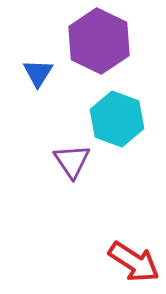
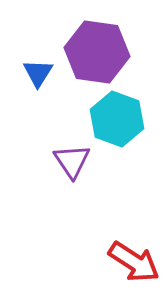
purple hexagon: moved 2 px left, 11 px down; rotated 18 degrees counterclockwise
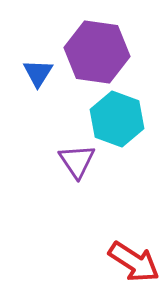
purple triangle: moved 5 px right
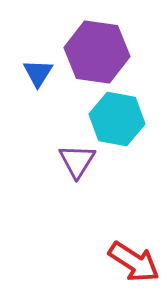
cyan hexagon: rotated 10 degrees counterclockwise
purple triangle: rotated 6 degrees clockwise
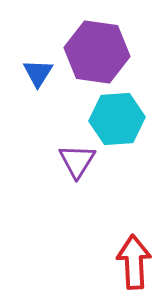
cyan hexagon: rotated 14 degrees counterclockwise
red arrow: rotated 126 degrees counterclockwise
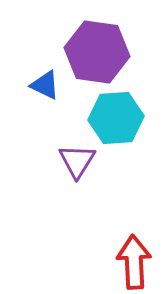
blue triangle: moved 7 px right, 12 px down; rotated 36 degrees counterclockwise
cyan hexagon: moved 1 px left, 1 px up
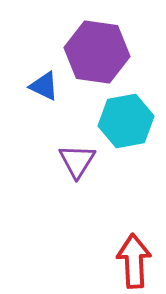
blue triangle: moved 1 px left, 1 px down
cyan hexagon: moved 10 px right, 3 px down; rotated 6 degrees counterclockwise
red arrow: moved 1 px up
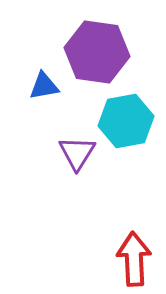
blue triangle: rotated 36 degrees counterclockwise
purple triangle: moved 8 px up
red arrow: moved 2 px up
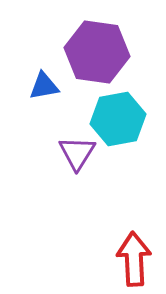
cyan hexagon: moved 8 px left, 2 px up
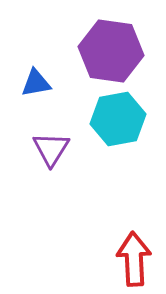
purple hexagon: moved 14 px right, 1 px up
blue triangle: moved 8 px left, 3 px up
purple triangle: moved 26 px left, 4 px up
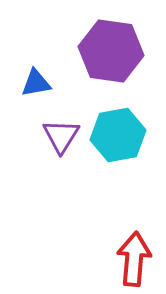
cyan hexagon: moved 16 px down
purple triangle: moved 10 px right, 13 px up
red arrow: rotated 8 degrees clockwise
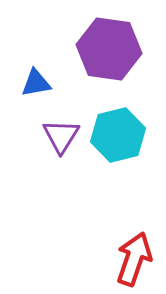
purple hexagon: moved 2 px left, 2 px up
cyan hexagon: rotated 4 degrees counterclockwise
red arrow: rotated 14 degrees clockwise
